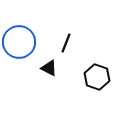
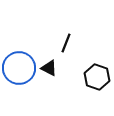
blue circle: moved 26 px down
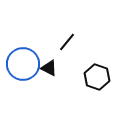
black line: moved 1 px right, 1 px up; rotated 18 degrees clockwise
blue circle: moved 4 px right, 4 px up
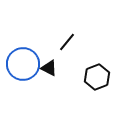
black hexagon: rotated 20 degrees clockwise
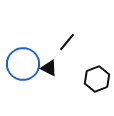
black hexagon: moved 2 px down
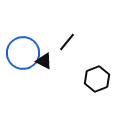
blue circle: moved 11 px up
black triangle: moved 5 px left, 7 px up
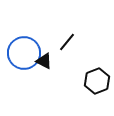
blue circle: moved 1 px right
black hexagon: moved 2 px down
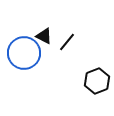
black triangle: moved 25 px up
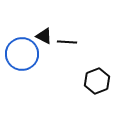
black line: rotated 54 degrees clockwise
blue circle: moved 2 px left, 1 px down
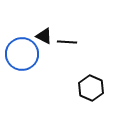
black hexagon: moved 6 px left, 7 px down; rotated 15 degrees counterclockwise
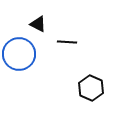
black triangle: moved 6 px left, 12 px up
blue circle: moved 3 px left
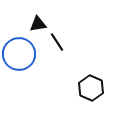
black triangle: rotated 36 degrees counterclockwise
black line: moved 10 px left; rotated 54 degrees clockwise
